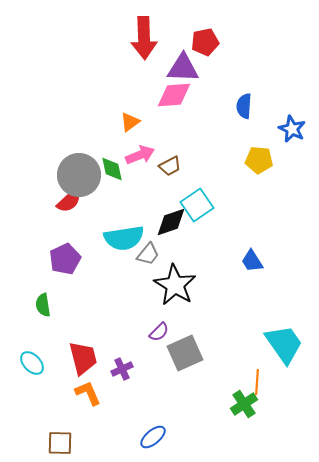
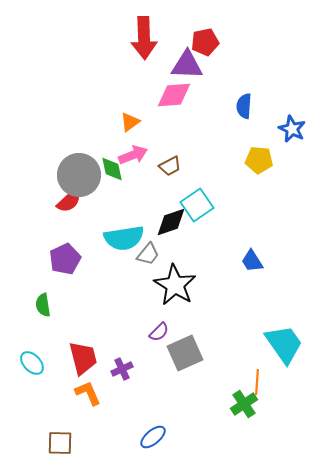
purple triangle: moved 4 px right, 3 px up
pink arrow: moved 7 px left
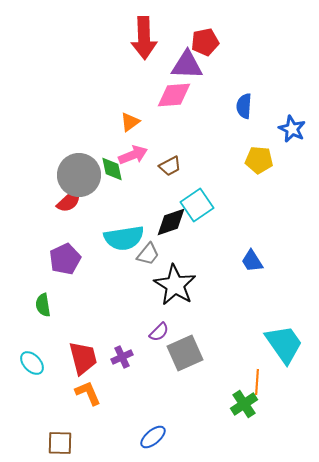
purple cross: moved 12 px up
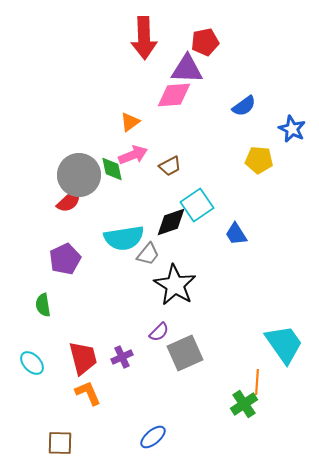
purple triangle: moved 4 px down
blue semicircle: rotated 130 degrees counterclockwise
blue trapezoid: moved 16 px left, 27 px up
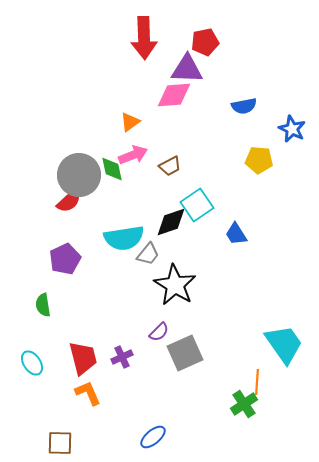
blue semicircle: rotated 25 degrees clockwise
cyan ellipse: rotated 10 degrees clockwise
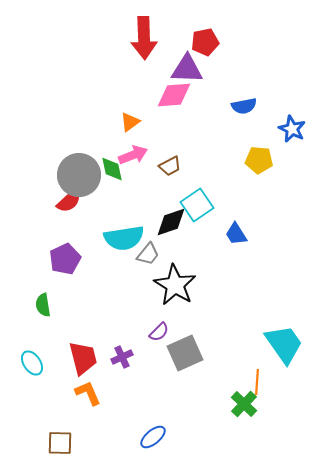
green cross: rotated 12 degrees counterclockwise
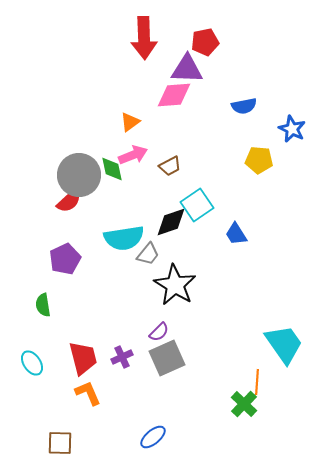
gray square: moved 18 px left, 5 px down
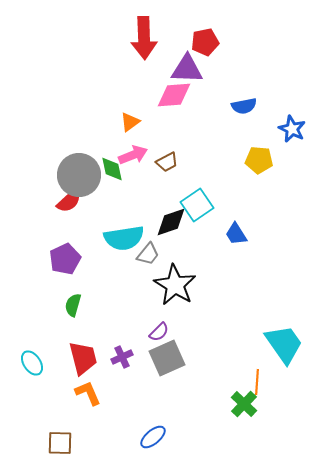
brown trapezoid: moved 3 px left, 4 px up
green semicircle: moved 30 px right; rotated 25 degrees clockwise
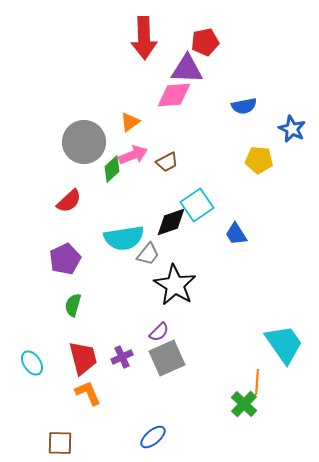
green diamond: rotated 60 degrees clockwise
gray circle: moved 5 px right, 33 px up
